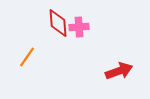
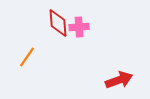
red arrow: moved 9 px down
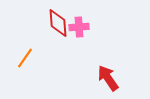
orange line: moved 2 px left, 1 px down
red arrow: moved 11 px left, 2 px up; rotated 104 degrees counterclockwise
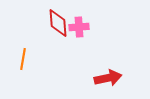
orange line: moved 2 px left, 1 px down; rotated 25 degrees counterclockwise
red arrow: rotated 112 degrees clockwise
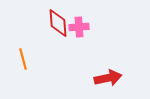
orange line: rotated 25 degrees counterclockwise
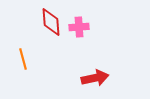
red diamond: moved 7 px left, 1 px up
red arrow: moved 13 px left
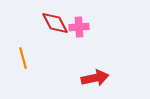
red diamond: moved 4 px right, 1 px down; rotated 24 degrees counterclockwise
orange line: moved 1 px up
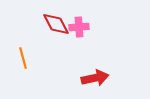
red diamond: moved 1 px right, 1 px down
